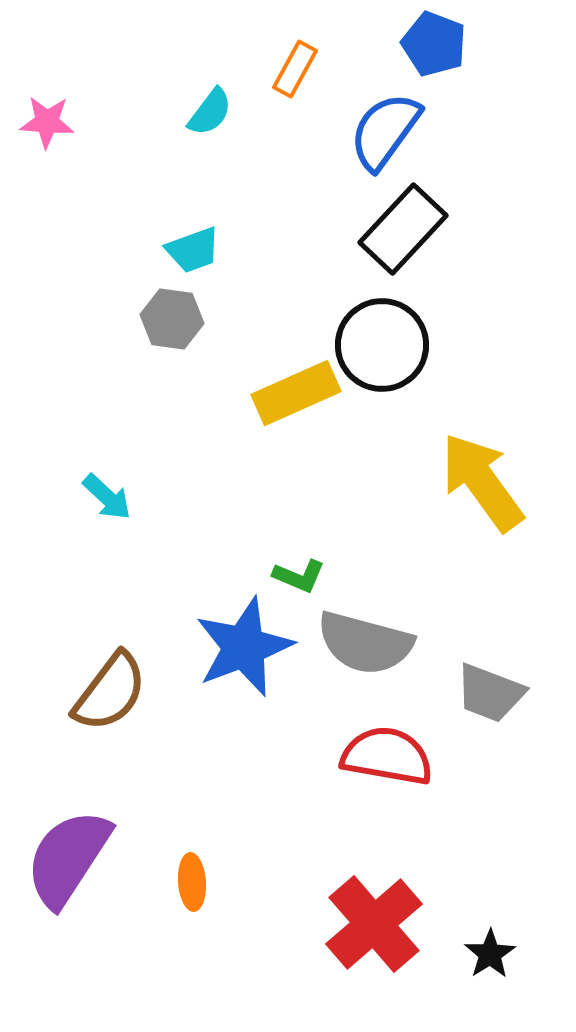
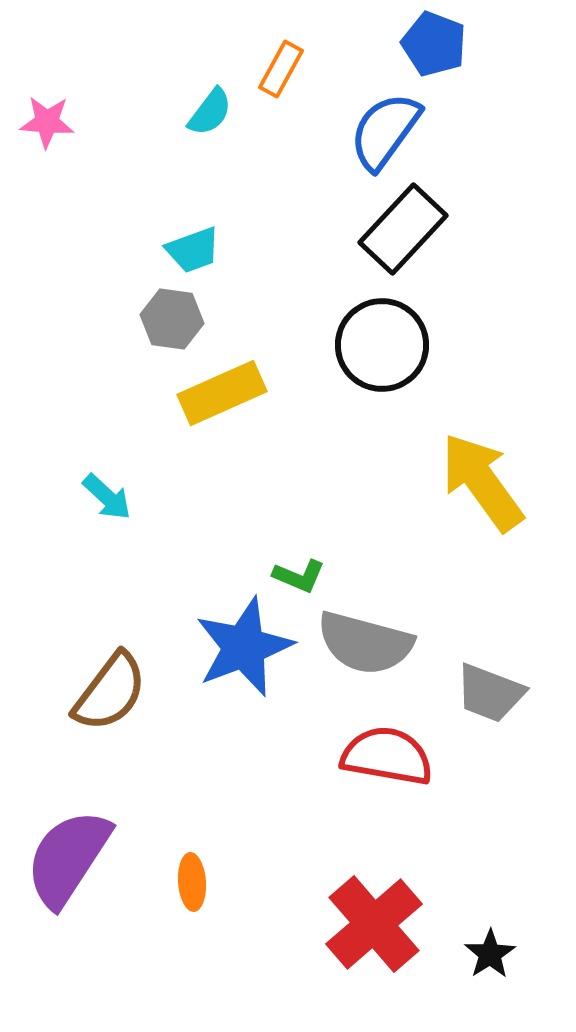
orange rectangle: moved 14 px left
yellow rectangle: moved 74 px left
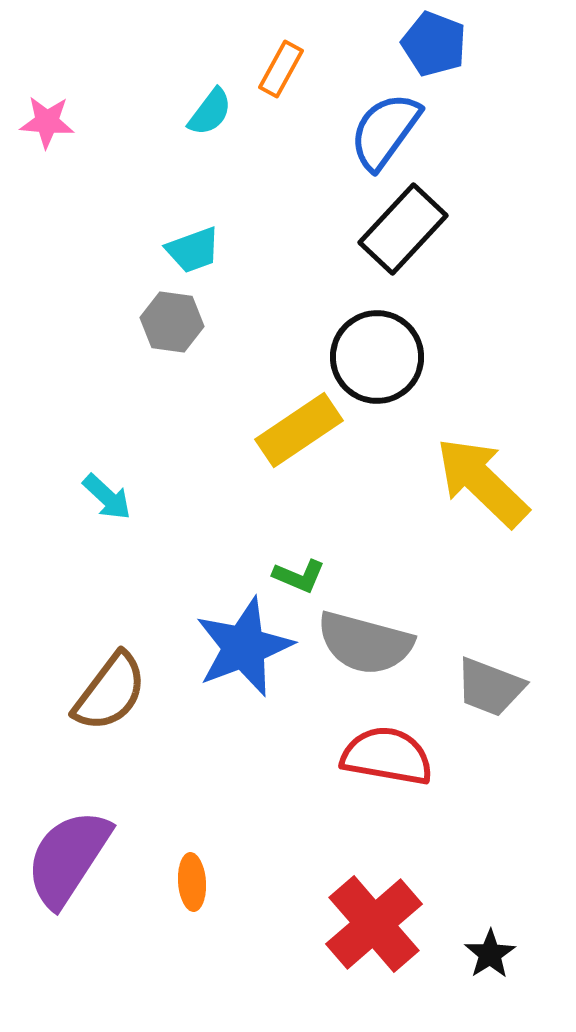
gray hexagon: moved 3 px down
black circle: moved 5 px left, 12 px down
yellow rectangle: moved 77 px right, 37 px down; rotated 10 degrees counterclockwise
yellow arrow: rotated 10 degrees counterclockwise
gray trapezoid: moved 6 px up
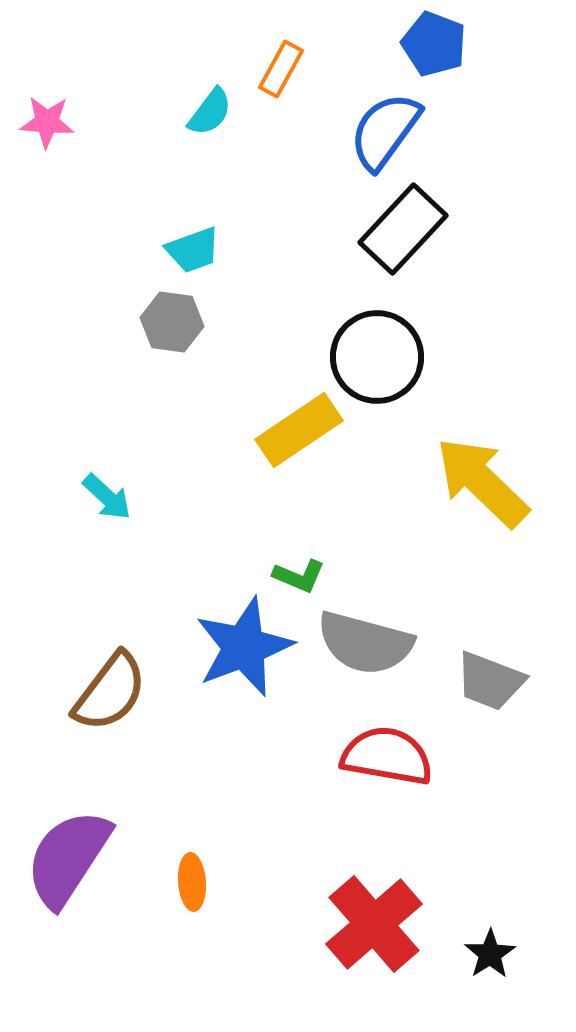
gray trapezoid: moved 6 px up
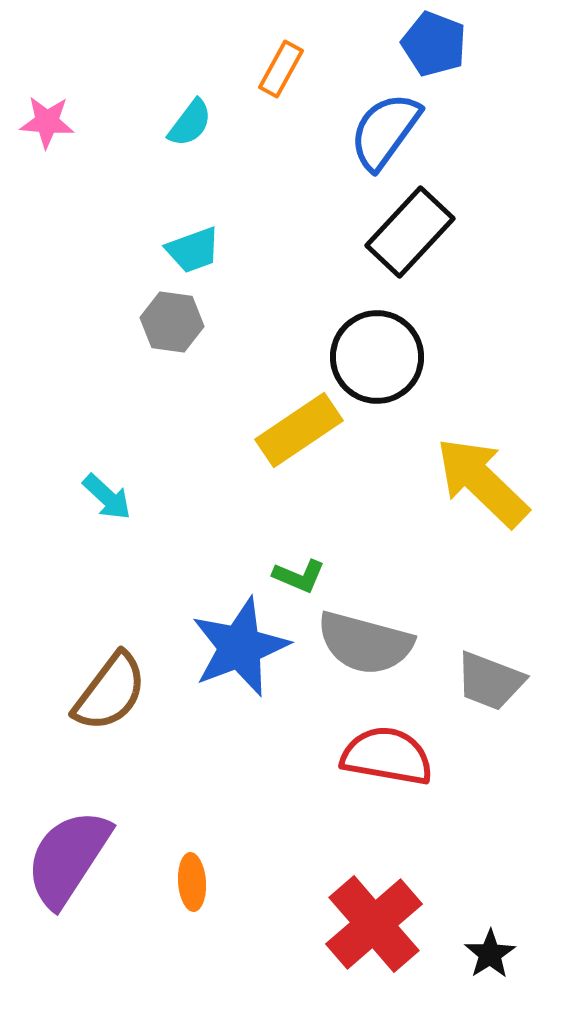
cyan semicircle: moved 20 px left, 11 px down
black rectangle: moved 7 px right, 3 px down
blue star: moved 4 px left
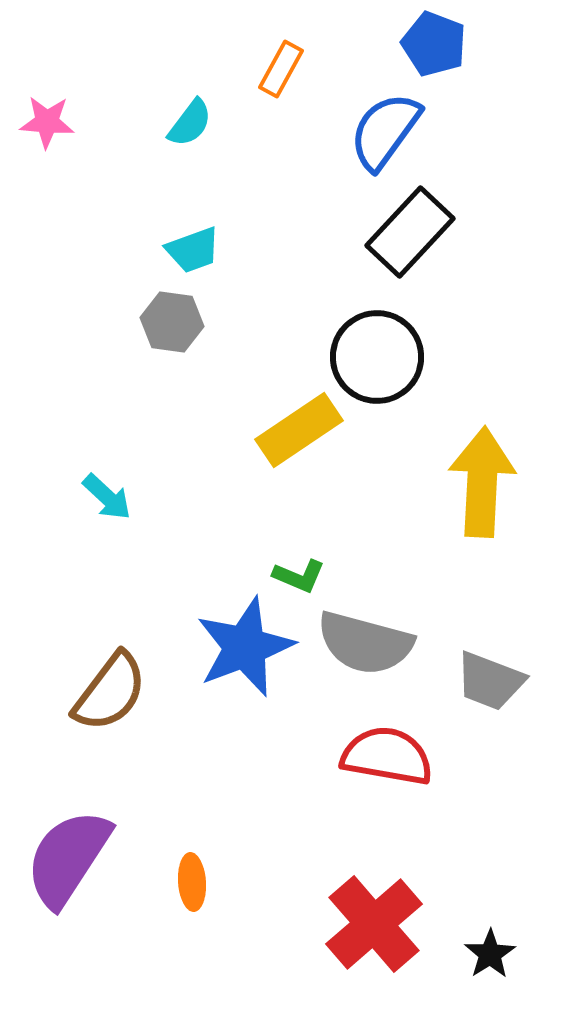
yellow arrow: rotated 49 degrees clockwise
blue star: moved 5 px right
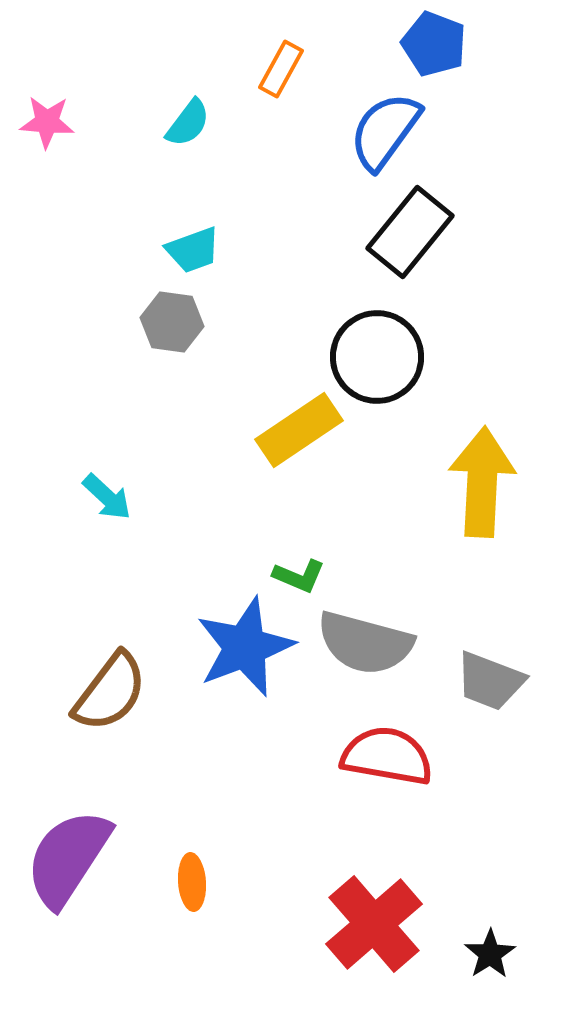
cyan semicircle: moved 2 px left
black rectangle: rotated 4 degrees counterclockwise
